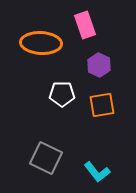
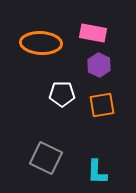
pink rectangle: moved 8 px right, 8 px down; rotated 60 degrees counterclockwise
cyan L-shape: rotated 40 degrees clockwise
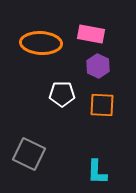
pink rectangle: moved 2 px left, 1 px down
purple hexagon: moved 1 px left, 1 px down
orange square: rotated 12 degrees clockwise
gray square: moved 17 px left, 4 px up
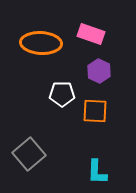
pink rectangle: rotated 8 degrees clockwise
purple hexagon: moved 1 px right, 5 px down
orange square: moved 7 px left, 6 px down
gray square: rotated 24 degrees clockwise
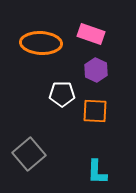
purple hexagon: moved 3 px left, 1 px up
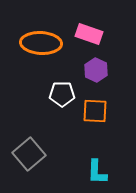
pink rectangle: moved 2 px left
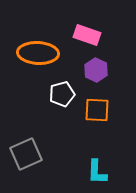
pink rectangle: moved 2 px left, 1 px down
orange ellipse: moved 3 px left, 10 px down
white pentagon: rotated 15 degrees counterclockwise
orange square: moved 2 px right, 1 px up
gray square: moved 3 px left; rotated 16 degrees clockwise
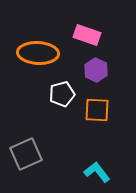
cyan L-shape: rotated 140 degrees clockwise
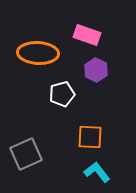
orange square: moved 7 px left, 27 px down
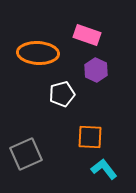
cyan L-shape: moved 7 px right, 3 px up
